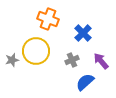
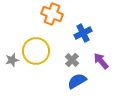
orange cross: moved 4 px right, 5 px up
blue cross: rotated 18 degrees clockwise
gray cross: rotated 24 degrees counterclockwise
blue semicircle: moved 8 px left, 1 px up; rotated 12 degrees clockwise
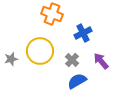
yellow circle: moved 4 px right
gray star: moved 1 px left, 1 px up
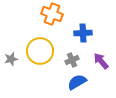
blue cross: rotated 24 degrees clockwise
gray cross: rotated 24 degrees clockwise
blue semicircle: moved 1 px down
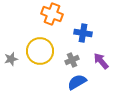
blue cross: rotated 12 degrees clockwise
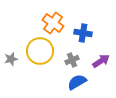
orange cross: moved 1 px right, 9 px down; rotated 15 degrees clockwise
purple arrow: rotated 96 degrees clockwise
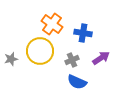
orange cross: moved 1 px left, 1 px down
purple arrow: moved 3 px up
blue semicircle: rotated 126 degrees counterclockwise
